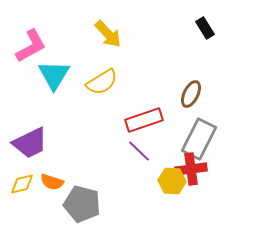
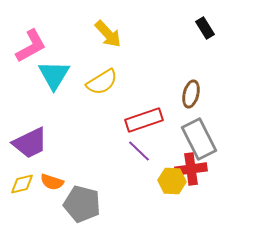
brown ellipse: rotated 12 degrees counterclockwise
gray rectangle: rotated 54 degrees counterclockwise
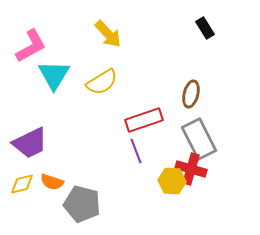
purple line: moved 3 px left; rotated 25 degrees clockwise
red cross: rotated 24 degrees clockwise
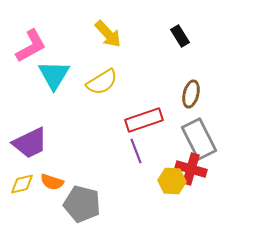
black rectangle: moved 25 px left, 8 px down
